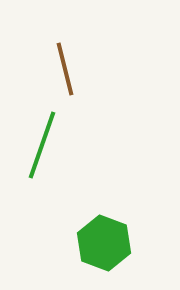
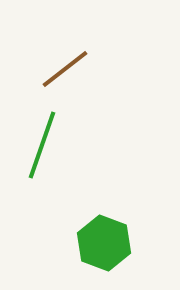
brown line: rotated 66 degrees clockwise
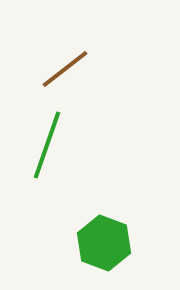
green line: moved 5 px right
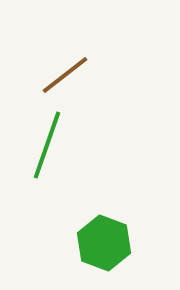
brown line: moved 6 px down
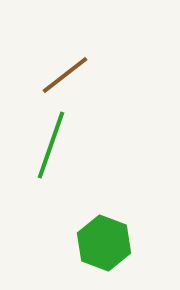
green line: moved 4 px right
